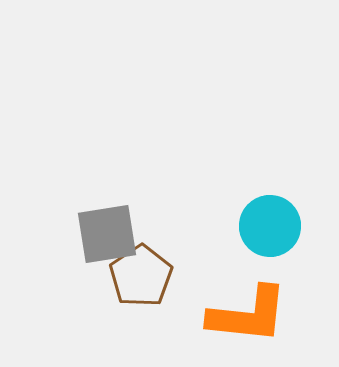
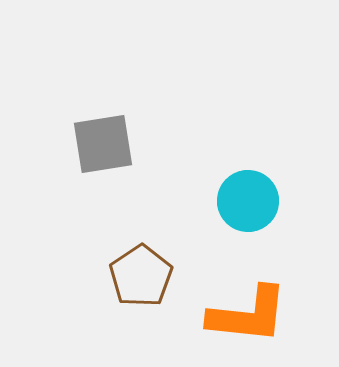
cyan circle: moved 22 px left, 25 px up
gray square: moved 4 px left, 90 px up
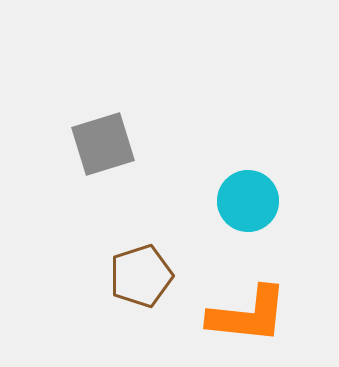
gray square: rotated 8 degrees counterclockwise
brown pentagon: rotated 16 degrees clockwise
